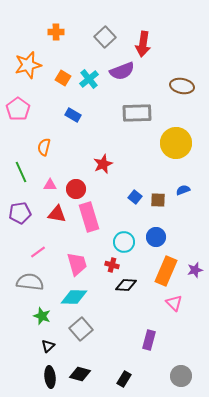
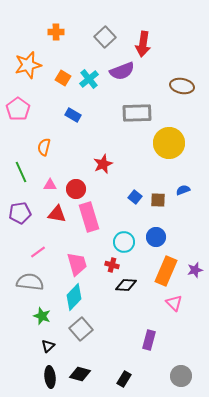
yellow circle at (176, 143): moved 7 px left
cyan diamond at (74, 297): rotated 48 degrees counterclockwise
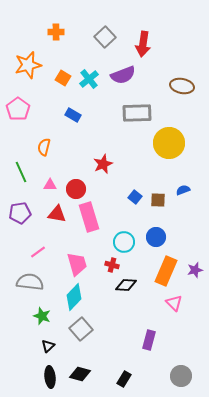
purple semicircle at (122, 71): moved 1 px right, 4 px down
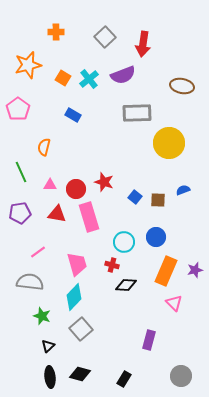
red star at (103, 164): moved 1 px right, 18 px down; rotated 30 degrees counterclockwise
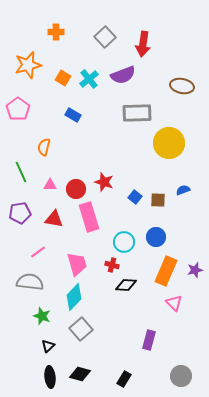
red triangle at (57, 214): moved 3 px left, 5 px down
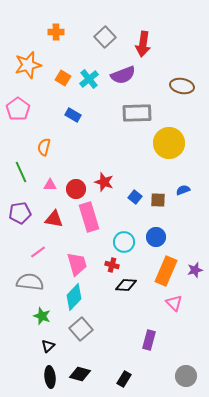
gray circle at (181, 376): moved 5 px right
